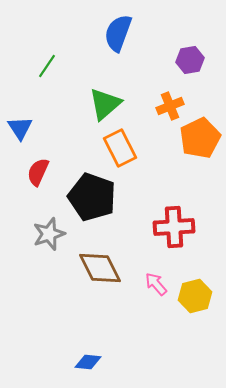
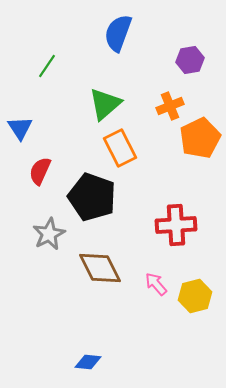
red semicircle: moved 2 px right, 1 px up
red cross: moved 2 px right, 2 px up
gray star: rotated 8 degrees counterclockwise
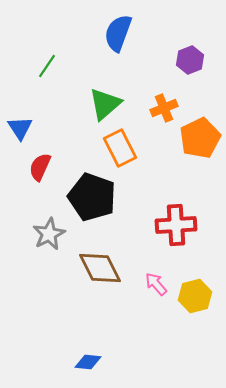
purple hexagon: rotated 12 degrees counterclockwise
orange cross: moved 6 px left, 2 px down
red semicircle: moved 4 px up
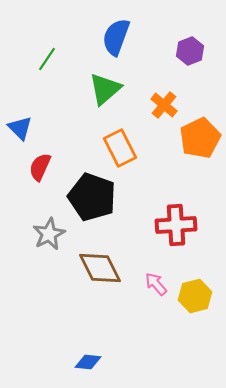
blue semicircle: moved 2 px left, 4 px down
purple hexagon: moved 9 px up
green line: moved 7 px up
green triangle: moved 15 px up
orange cross: moved 3 px up; rotated 28 degrees counterclockwise
blue triangle: rotated 12 degrees counterclockwise
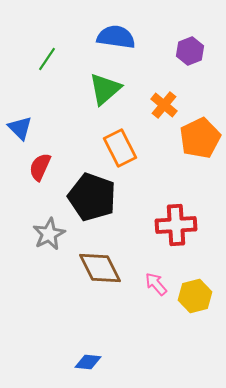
blue semicircle: rotated 78 degrees clockwise
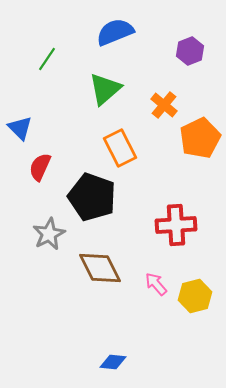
blue semicircle: moved 1 px left, 5 px up; rotated 30 degrees counterclockwise
blue diamond: moved 25 px right
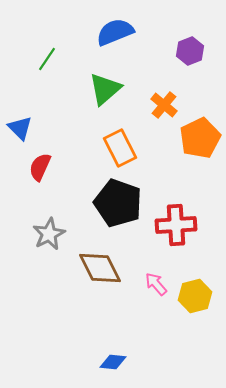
black pentagon: moved 26 px right, 6 px down
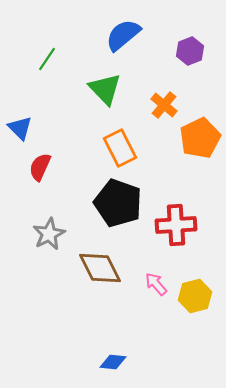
blue semicircle: moved 8 px right, 3 px down; rotated 18 degrees counterclockwise
green triangle: rotated 33 degrees counterclockwise
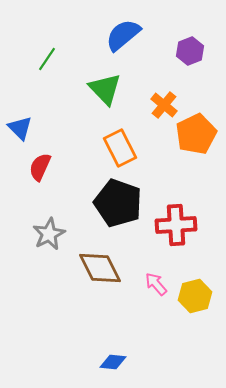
orange pentagon: moved 4 px left, 4 px up
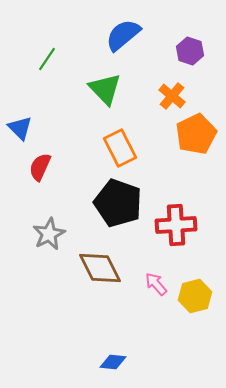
purple hexagon: rotated 20 degrees counterclockwise
orange cross: moved 8 px right, 9 px up
